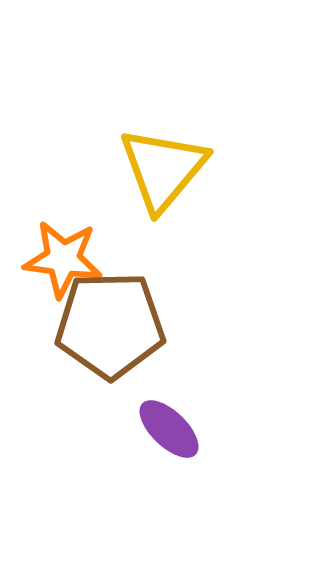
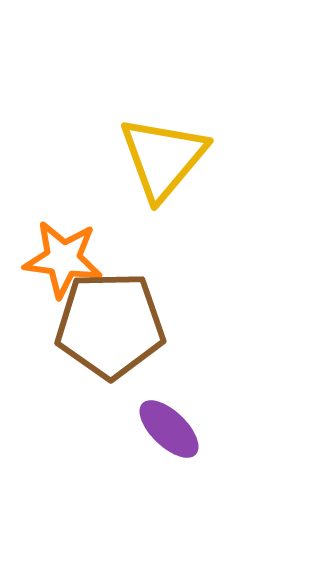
yellow triangle: moved 11 px up
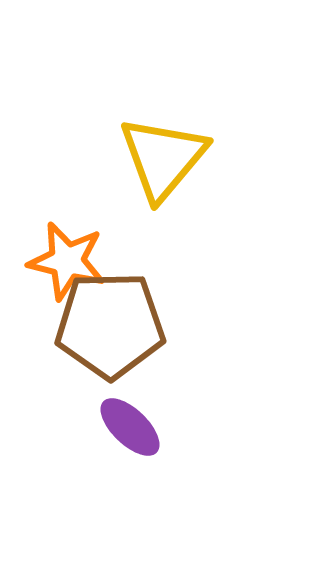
orange star: moved 4 px right, 2 px down; rotated 6 degrees clockwise
purple ellipse: moved 39 px left, 2 px up
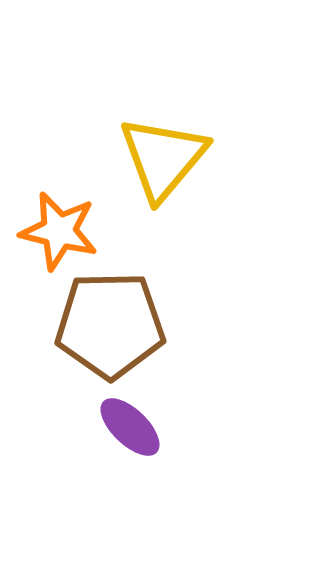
orange star: moved 8 px left, 30 px up
